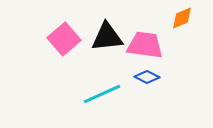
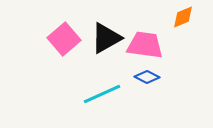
orange diamond: moved 1 px right, 1 px up
black triangle: moved 1 px left, 1 px down; rotated 24 degrees counterclockwise
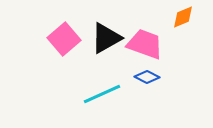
pink trapezoid: moved 1 px up; rotated 12 degrees clockwise
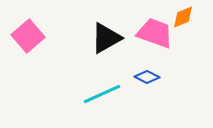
pink square: moved 36 px left, 3 px up
pink trapezoid: moved 10 px right, 11 px up
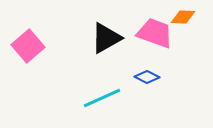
orange diamond: rotated 25 degrees clockwise
pink square: moved 10 px down
cyan line: moved 4 px down
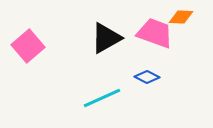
orange diamond: moved 2 px left
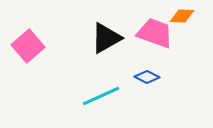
orange diamond: moved 1 px right, 1 px up
cyan line: moved 1 px left, 2 px up
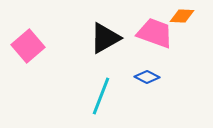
black triangle: moved 1 px left
cyan line: rotated 45 degrees counterclockwise
